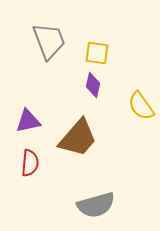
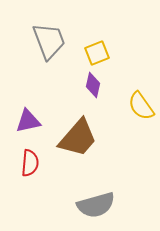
yellow square: rotated 30 degrees counterclockwise
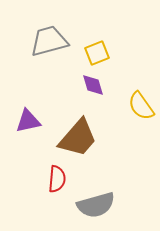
gray trapezoid: rotated 84 degrees counterclockwise
purple diamond: rotated 30 degrees counterclockwise
red semicircle: moved 27 px right, 16 px down
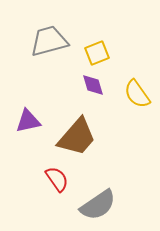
yellow semicircle: moved 4 px left, 12 px up
brown trapezoid: moved 1 px left, 1 px up
red semicircle: rotated 40 degrees counterclockwise
gray semicircle: moved 2 px right; rotated 18 degrees counterclockwise
